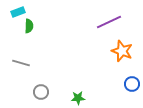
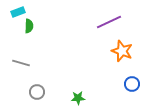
gray circle: moved 4 px left
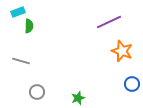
gray line: moved 2 px up
green star: rotated 16 degrees counterclockwise
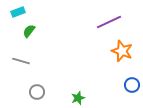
green semicircle: moved 5 px down; rotated 144 degrees counterclockwise
blue circle: moved 1 px down
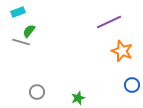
gray line: moved 19 px up
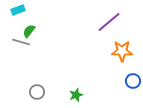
cyan rectangle: moved 2 px up
purple line: rotated 15 degrees counterclockwise
orange star: rotated 20 degrees counterclockwise
blue circle: moved 1 px right, 4 px up
green star: moved 2 px left, 3 px up
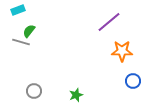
gray circle: moved 3 px left, 1 px up
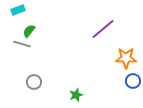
purple line: moved 6 px left, 7 px down
gray line: moved 1 px right, 2 px down
orange star: moved 4 px right, 7 px down
gray circle: moved 9 px up
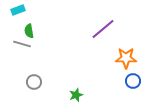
green semicircle: rotated 48 degrees counterclockwise
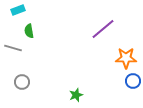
gray line: moved 9 px left, 4 px down
gray circle: moved 12 px left
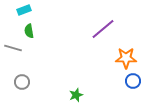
cyan rectangle: moved 6 px right
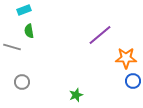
purple line: moved 3 px left, 6 px down
gray line: moved 1 px left, 1 px up
